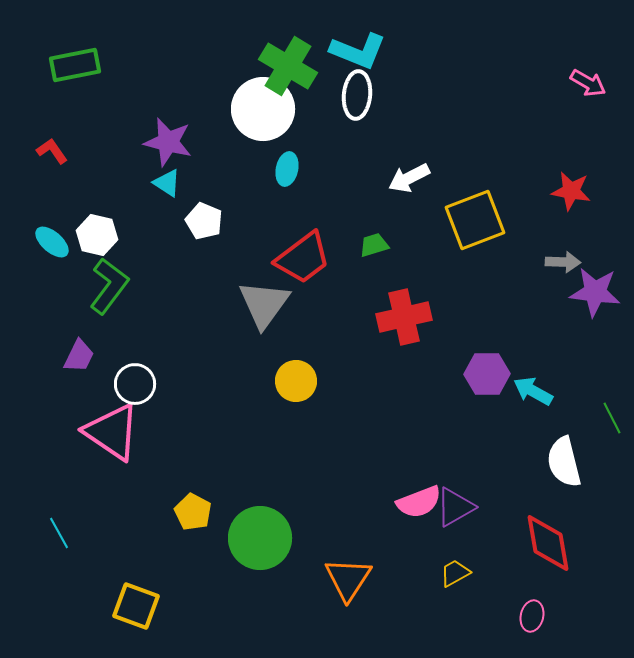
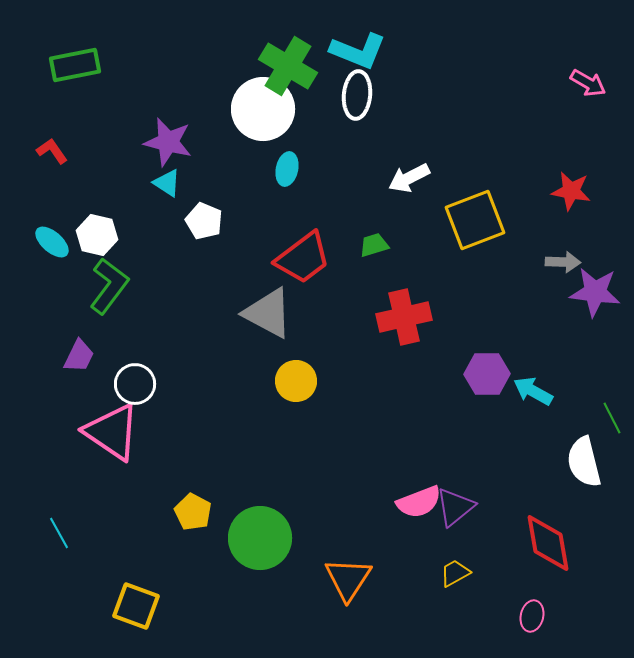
gray triangle at (264, 304): moved 4 px right, 9 px down; rotated 38 degrees counterclockwise
white semicircle at (564, 462): moved 20 px right
purple triangle at (455, 507): rotated 9 degrees counterclockwise
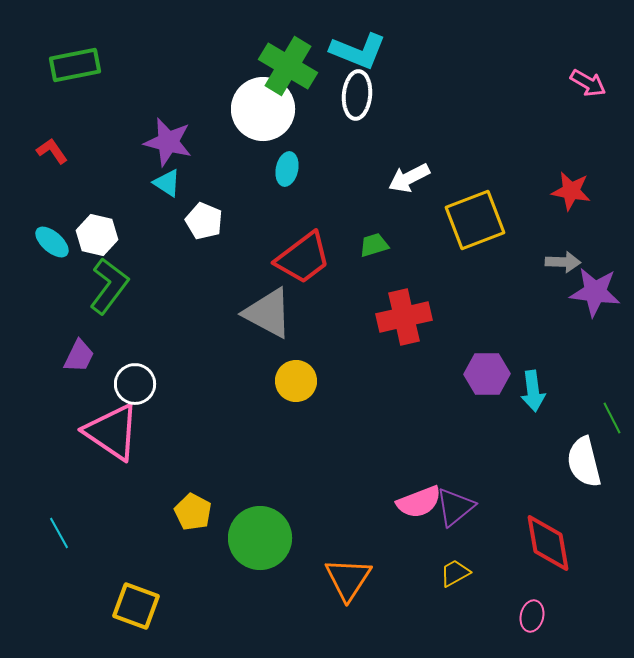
cyan arrow at (533, 391): rotated 126 degrees counterclockwise
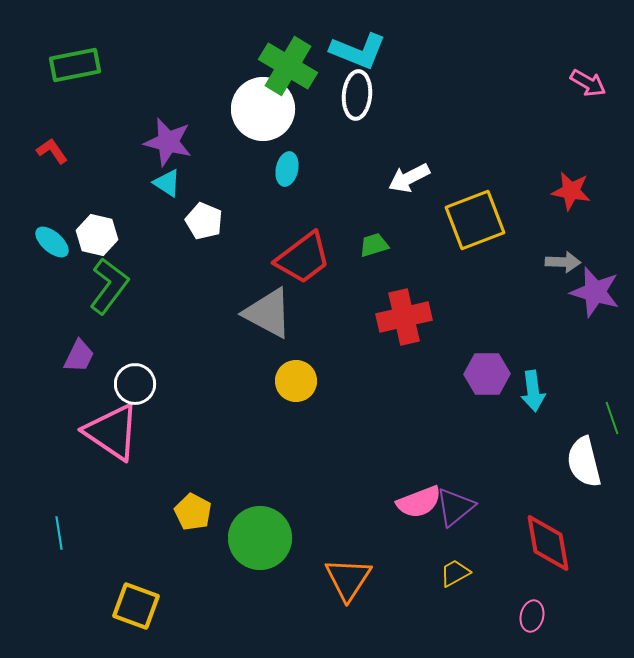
purple star at (595, 292): rotated 9 degrees clockwise
green line at (612, 418): rotated 8 degrees clockwise
cyan line at (59, 533): rotated 20 degrees clockwise
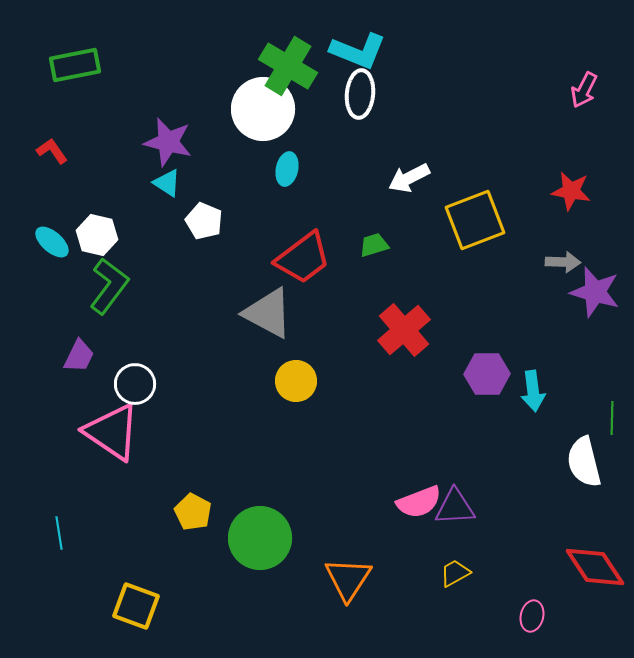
pink arrow at (588, 83): moved 4 px left, 7 px down; rotated 87 degrees clockwise
white ellipse at (357, 95): moved 3 px right, 1 px up
red cross at (404, 317): moved 13 px down; rotated 28 degrees counterclockwise
green line at (612, 418): rotated 20 degrees clockwise
purple triangle at (455, 507): rotated 36 degrees clockwise
red diamond at (548, 543): moved 47 px right, 24 px down; rotated 24 degrees counterclockwise
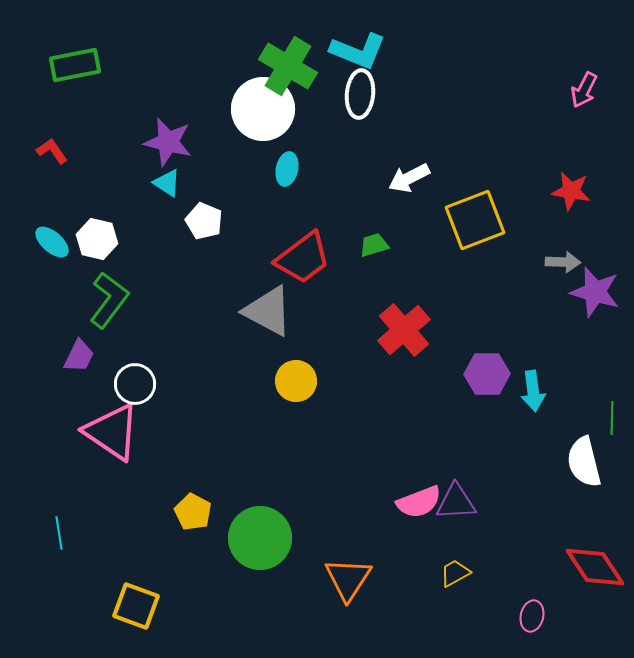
white hexagon at (97, 235): moved 4 px down
green L-shape at (109, 286): moved 14 px down
gray triangle at (268, 313): moved 2 px up
purple triangle at (455, 507): moved 1 px right, 5 px up
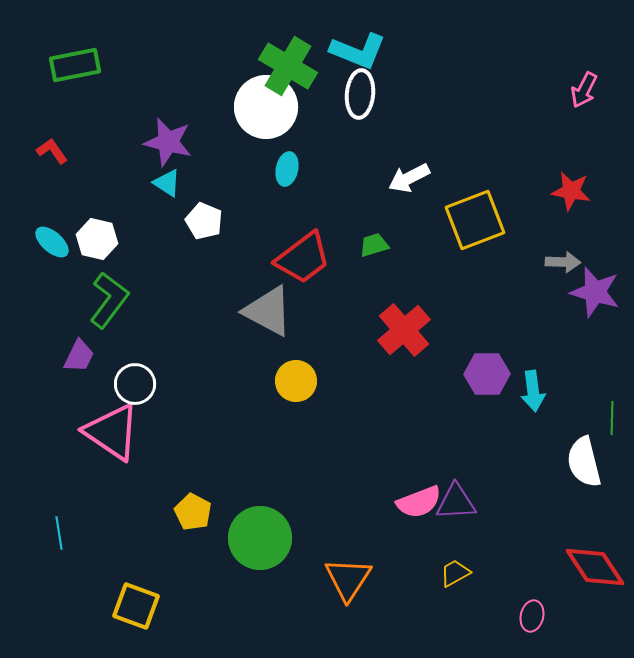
white circle at (263, 109): moved 3 px right, 2 px up
